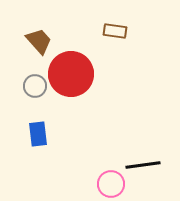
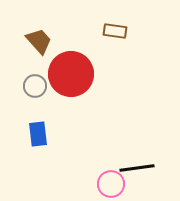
black line: moved 6 px left, 3 px down
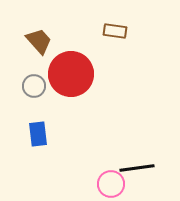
gray circle: moved 1 px left
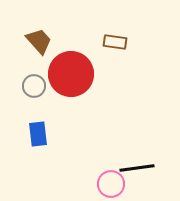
brown rectangle: moved 11 px down
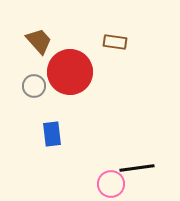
red circle: moved 1 px left, 2 px up
blue rectangle: moved 14 px right
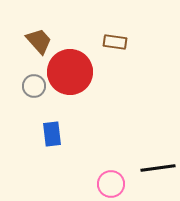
black line: moved 21 px right
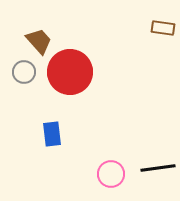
brown rectangle: moved 48 px right, 14 px up
gray circle: moved 10 px left, 14 px up
pink circle: moved 10 px up
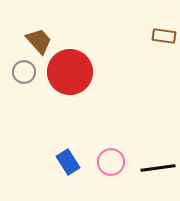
brown rectangle: moved 1 px right, 8 px down
blue rectangle: moved 16 px right, 28 px down; rotated 25 degrees counterclockwise
pink circle: moved 12 px up
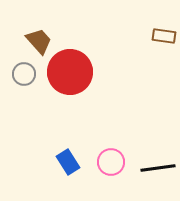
gray circle: moved 2 px down
